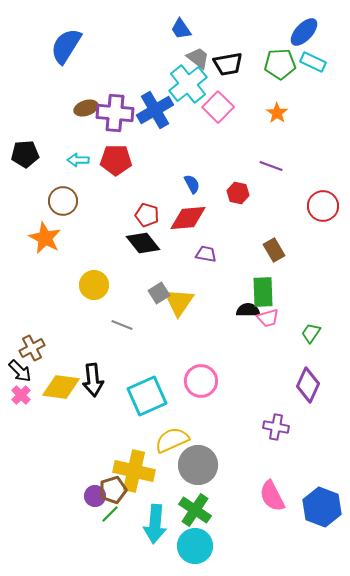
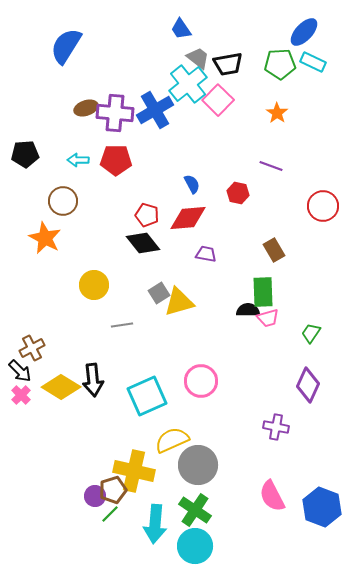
pink square at (218, 107): moved 7 px up
yellow triangle at (179, 302): rotated 40 degrees clockwise
gray line at (122, 325): rotated 30 degrees counterclockwise
yellow diamond at (61, 387): rotated 24 degrees clockwise
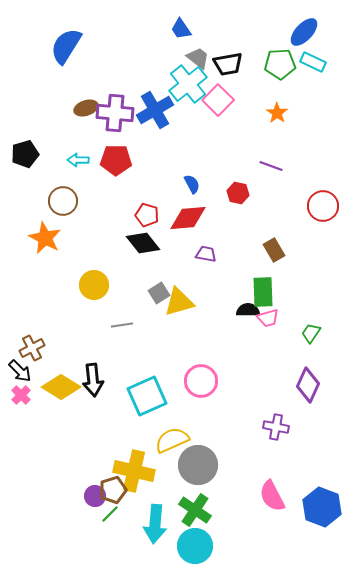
black pentagon at (25, 154): rotated 12 degrees counterclockwise
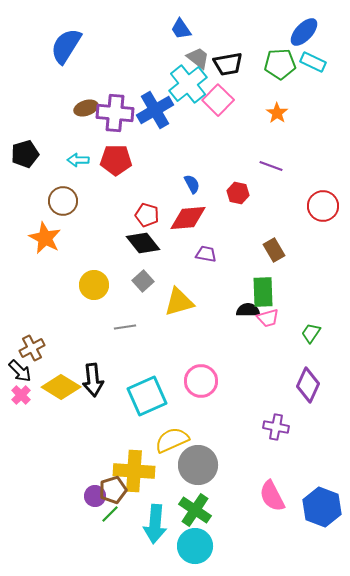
gray square at (159, 293): moved 16 px left, 12 px up; rotated 10 degrees counterclockwise
gray line at (122, 325): moved 3 px right, 2 px down
yellow cross at (134, 471): rotated 9 degrees counterclockwise
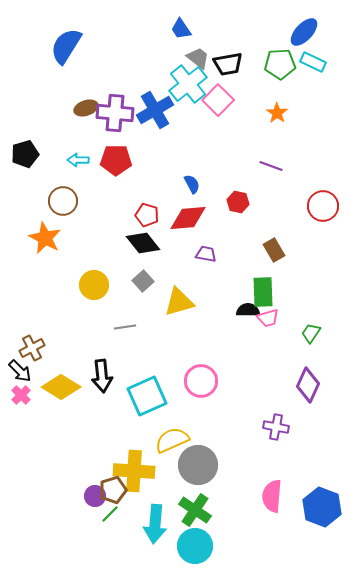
red hexagon at (238, 193): moved 9 px down
black arrow at (93, 380): moved 9 px right, 4 px up
pink semicircle at (272, 496): rotated 32 degrees clockwise
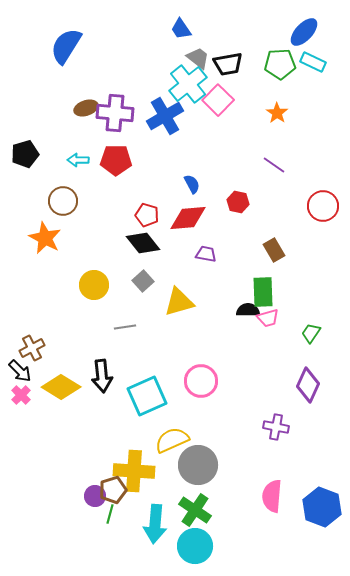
blue cross at (155, 110): moved 10 px right, 6 px down
purple line at (271, 166): moved 3 px right, 1 px up; rotated 15 degrees clockwise
green line at (110, 514): rotated 30 degrees counterclockwise
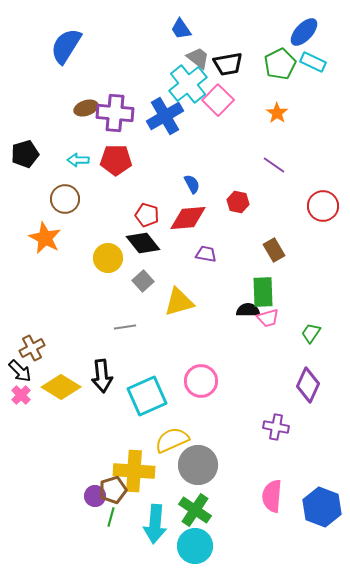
green pentagon at (280, 64): rotated 24 degrees counterclockwise
brown circle at (63, 201): moved 2 px right, 2 px up
yellow circle at (94, 285): moved 14 px right, 27 px up
green line at (110, 514): moved 1 px right, 3 px down
